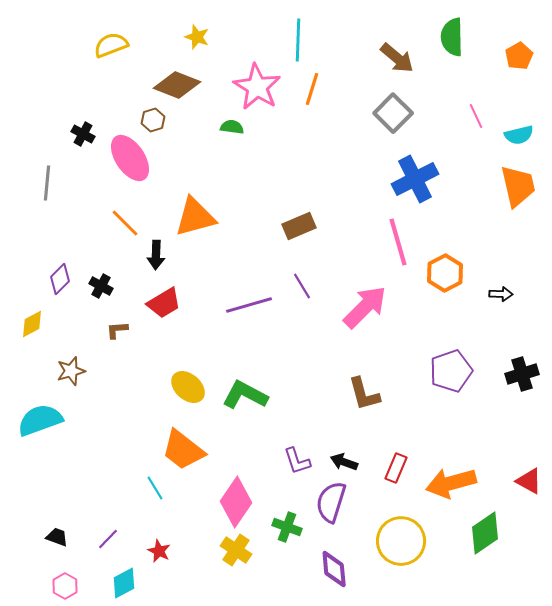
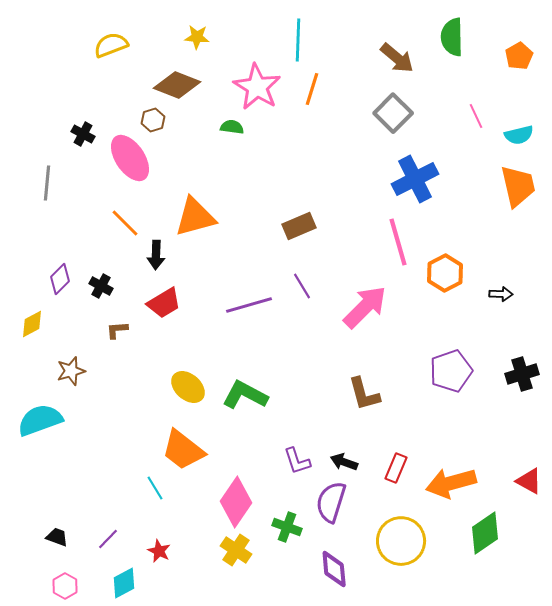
yellow star at (197, 37): rotated 15 degrees counterclockwise
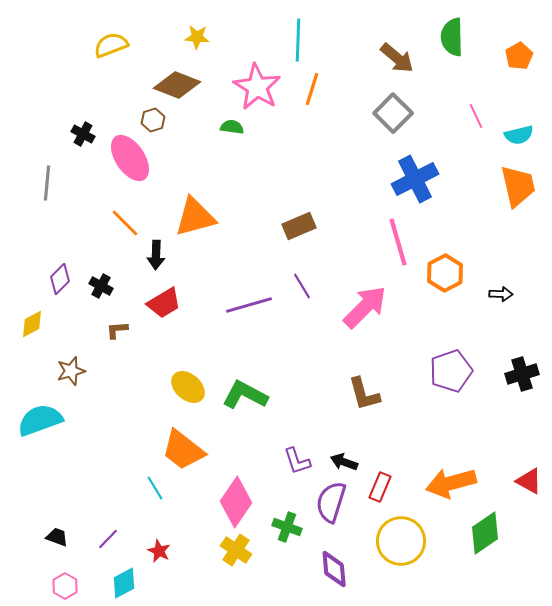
red rectangle at (396, 468): moved 16 px left, 19 px down
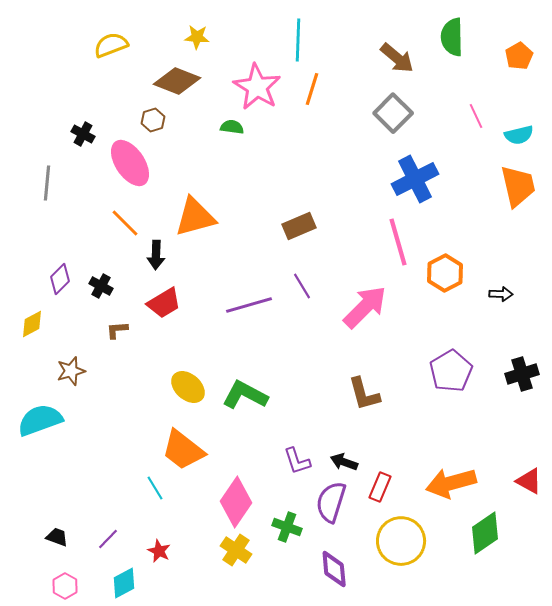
brown diamond at (177, 85): moved 4 px up
pink ellipse at (130, 158): moved 5 px down
purple pentagon at (451, 371): rotated 12 degrees counterclockwise
